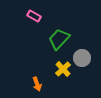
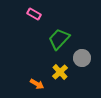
pink rectangle: moved 2 px up
yellow cross: moved 3 px left, 3 px down
orange arrow: rotated 40 degrees counterclockwise
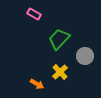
gray circle: moved 3 px right, 2 px up
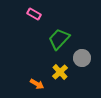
gray circle: moved 3 px left, 2 px down
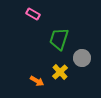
pink rectangle: moved 1 px left
green trapezoid: rotated 25 degrees counterclockwise
orange arrow: moved 3 px up
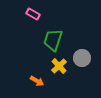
green trapezoid: moved 6 px left, 1 px down
yellow cross: moved 1 px left, 6 px up
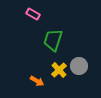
gray circle: moved 3 px left, 8 px down
yellow cross: moved 4 px down
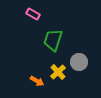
gray circle: moved 4 px up
yellow cross: moved 1 px left, 2 px down
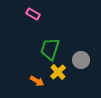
green trapezoid: moved 3 px left, 9 px down
gray circle: moved 2 px right, 2 px up
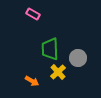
green trapezoid: rotated 20 degrees counterclockwise
gray circle: moved 3 px left, 2 px up
orange arrow: moved 5 px left
